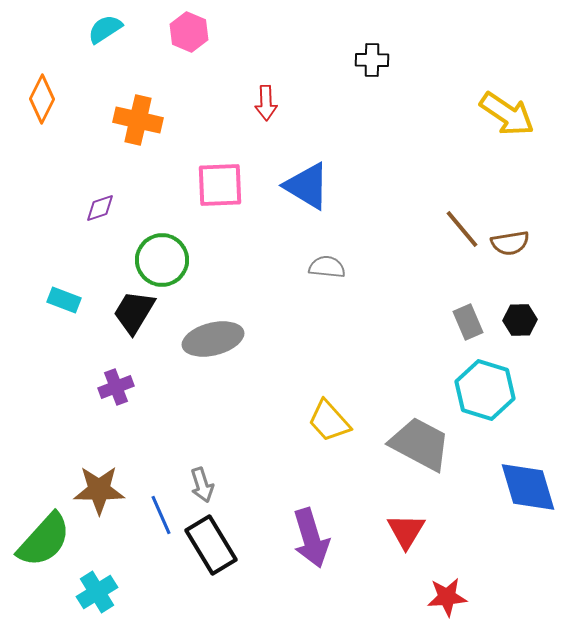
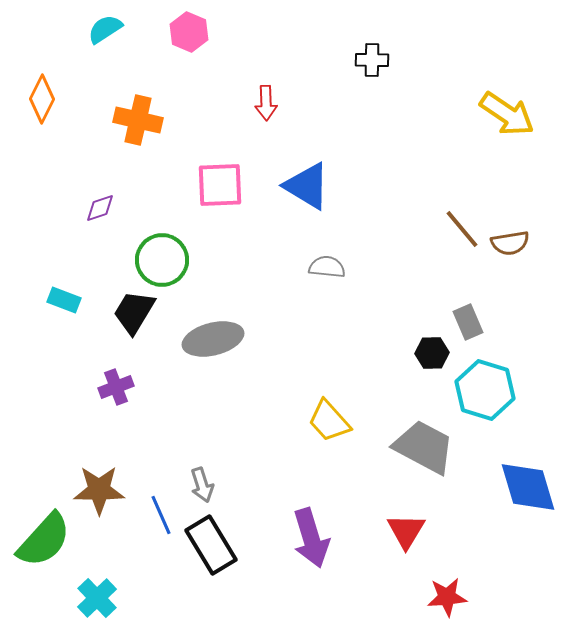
black hexagon: moved 88 px left, 33 px down
gray trapezoid: moved 4 px right, 3 px down
cyan cross: moved 6 px down; rotated 12 degrees counterclockwise
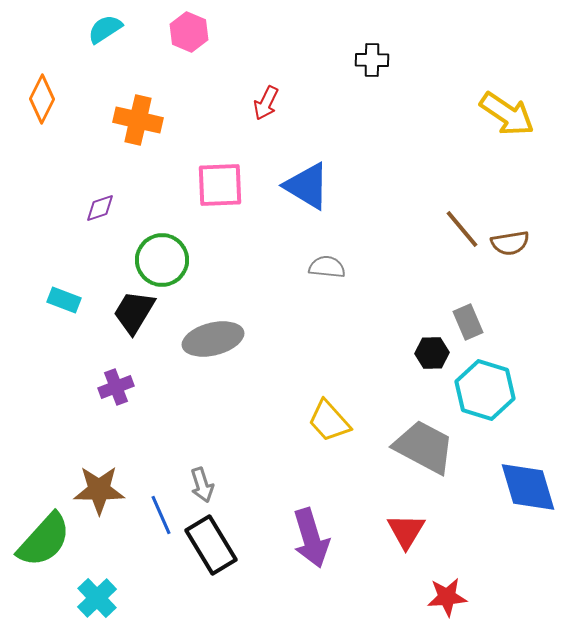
red arrow: rotated 28 degrees clockwise
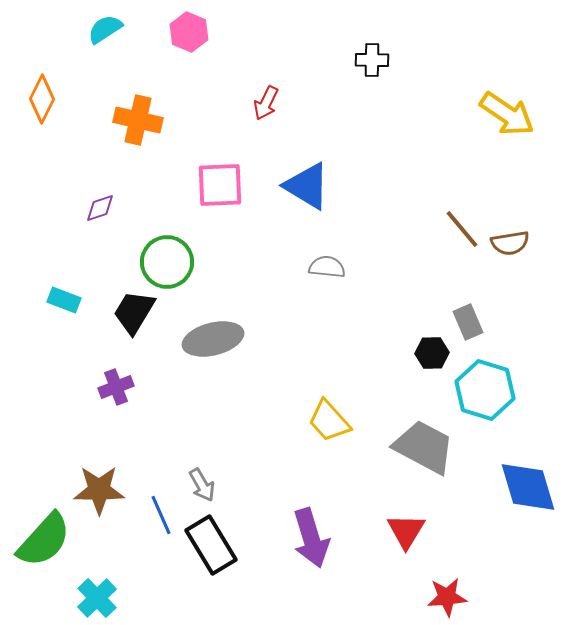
green circle: moved 5 px right, 2 px down
gray arrow: rotated 12 degrees counterclockwise
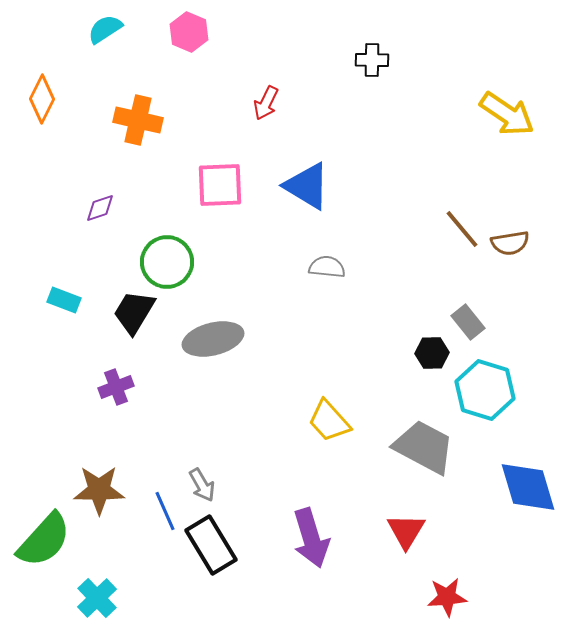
gray rectangle: rotated 16 degrees counterclockwise
blue line: moved 4 px right, 4 px up
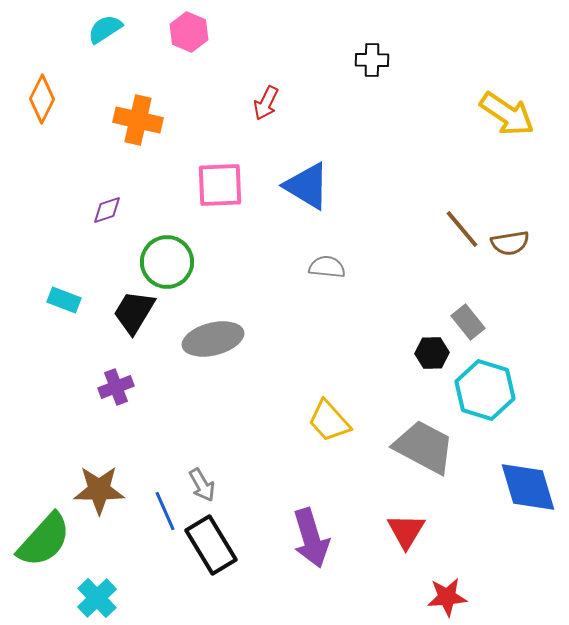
purple diamond: moved 7 px right, 2 px down
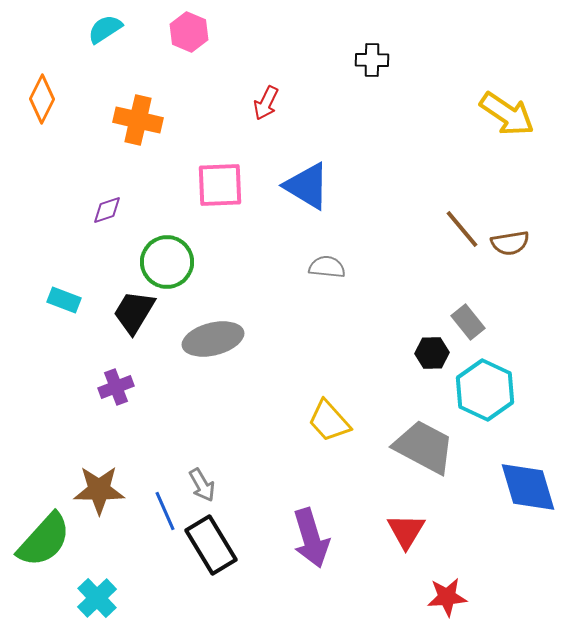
cyan hexagon: rotated 8 degrees clockwise
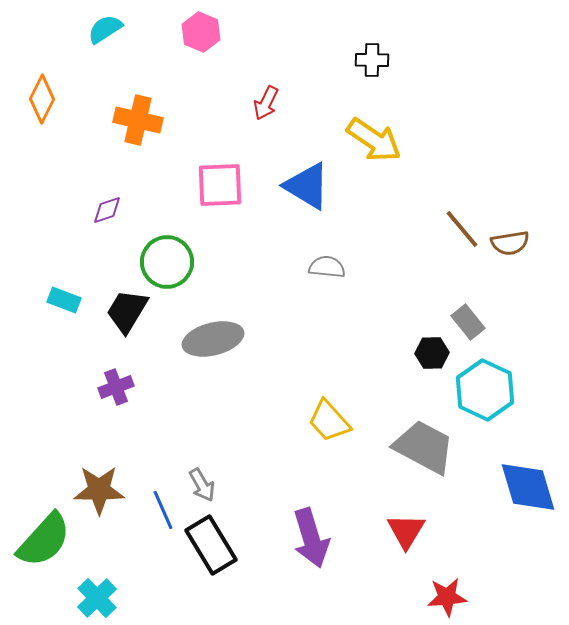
pink hexagon: moved 12 px right
yellow arrow: moved 133 px left, 26 px down
black trapezoid: moved 7 px left, 1 px up
blue line: moved 2 px left, 1 px up
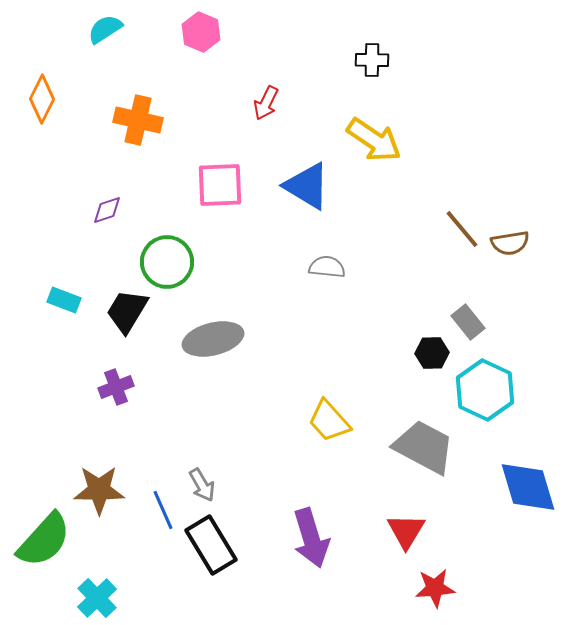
red star: moved 12 px left, 9 px up
